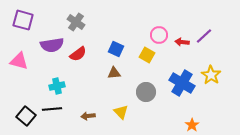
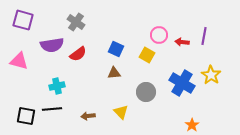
purple line: rotated 36 degrees counterclockwise
black square: rotated 30 degrees counterclockwise
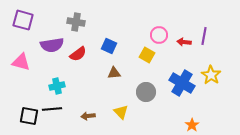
gray cross: rotated 24 degrees counterclockwise
red arrow: moved 2 px right
blue square: moved 7 px left, 3 px up
pink triangle: moved 2 px right, 1 px down
black square: moved 3 px right
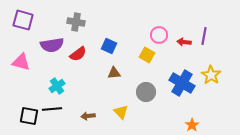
cyan cross: rotated 21 degrees counterclockwise
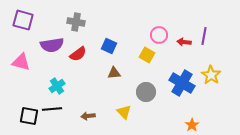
yellow triangle: moved 3 px right
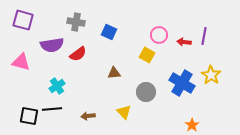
blue square: moved 14 px up
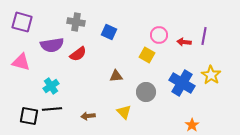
purple square: moved 1 px left, 2 px down
brown triangle: moved 2 px right, 3 px down
cyan cross: moved 6 px left
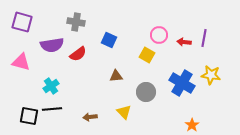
blue square: moved 8 px down
purple line: moved 2 px down
yellow star: rotated 24 degrees counterclockwise
brown arrow: moved 2 px right, 1 px down
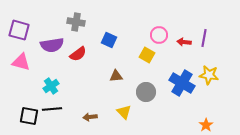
purple square: moved 3 px left, 8 px down
yellow star: moved 2 px left
orange star: moved 14 px right
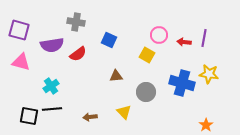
yellow star: moved 1 px up
blue cross: rotated 15 degrees counterclockwise
